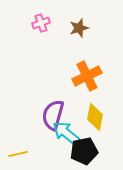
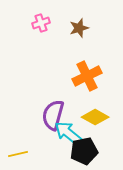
yellow diamond: rotated 72 degrees counterclockwise
cyan arrow: moved 2 px right
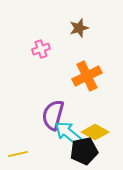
pink cross: moved 26 px down
yellow diamond: moved 15 px down
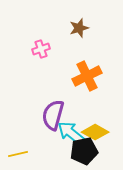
cyan arrow: moved 3 px right
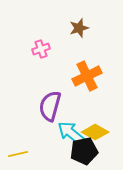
purple semicircle: moved 3 px left, 9 px up
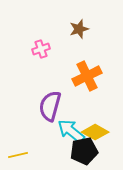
brown star: moved 1 px down
cyan arrow: moved 2 px up
yellow line: moved 1 px down
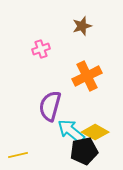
brown star: moved 3 px right, 3 px up
